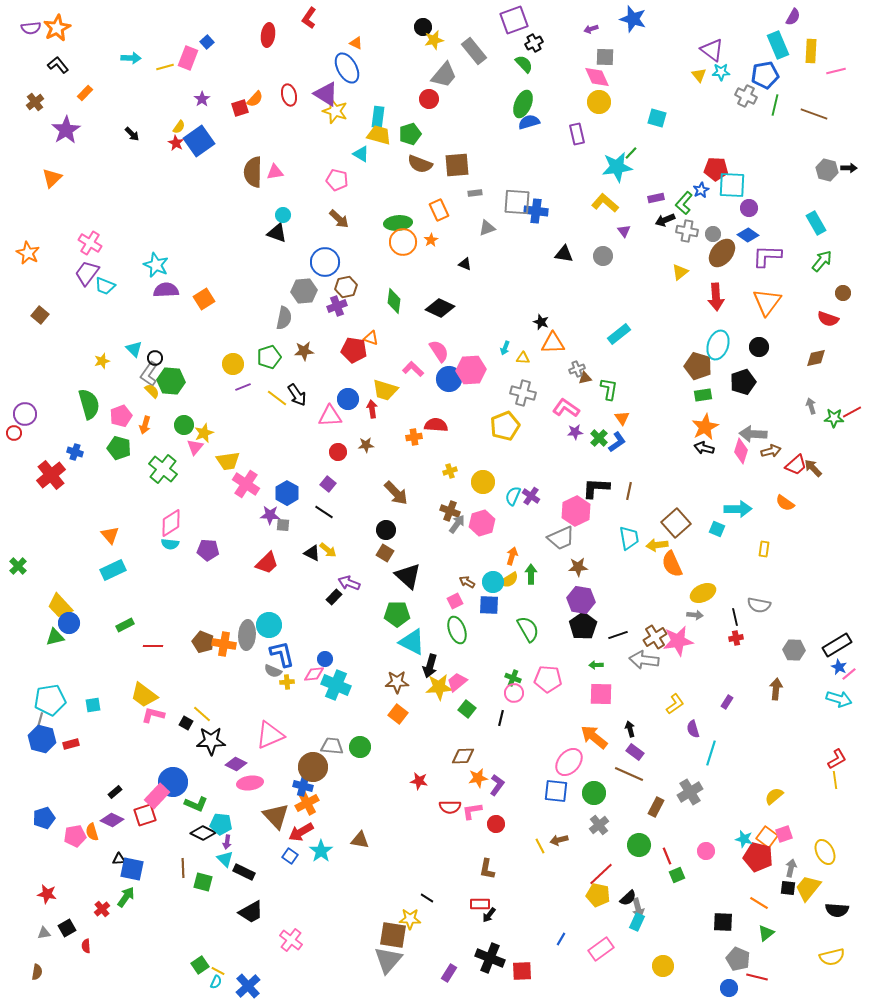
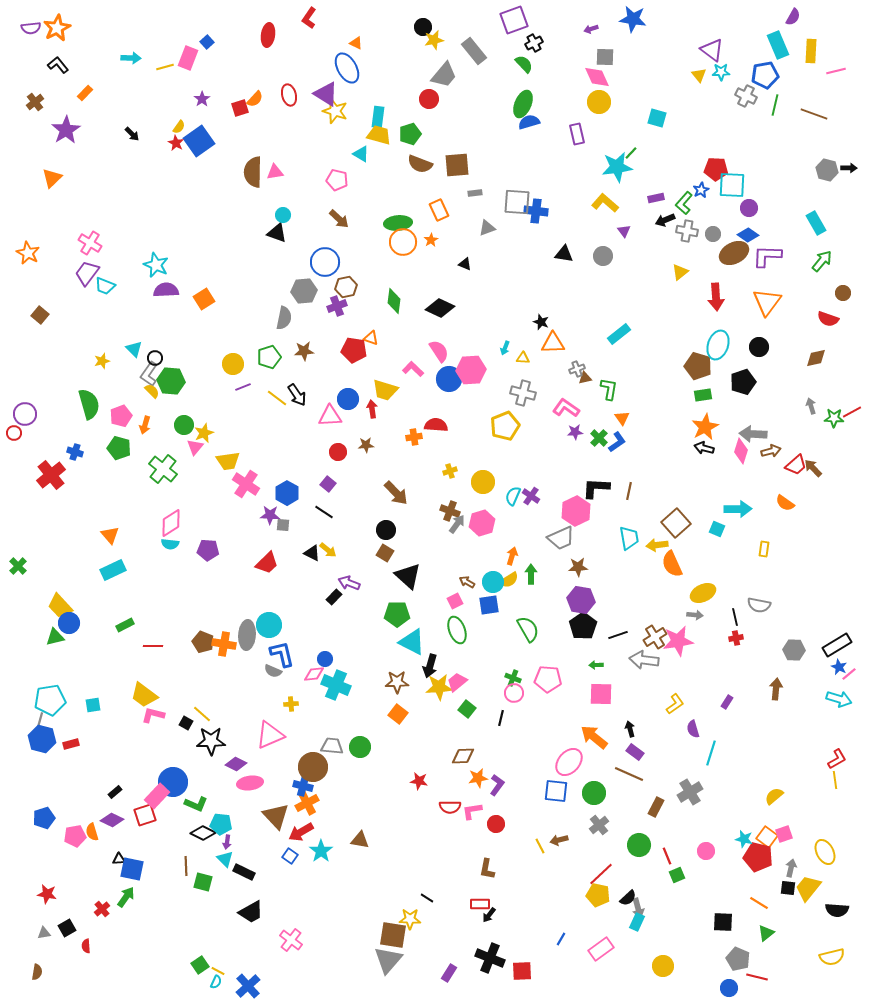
blue star at (633, 19): rotated 8 degrees counterclockwise
brown ellipse at (722, 253): moved 12 px right; rotated 24 degrees clockwise
blue square at (489, 605): rotated 10 degrees counterclockwise
yellow cross at (287, 682): moved 4 px right, 22 px down
brown line at (183, 868): moved 3 px right, 2 px up
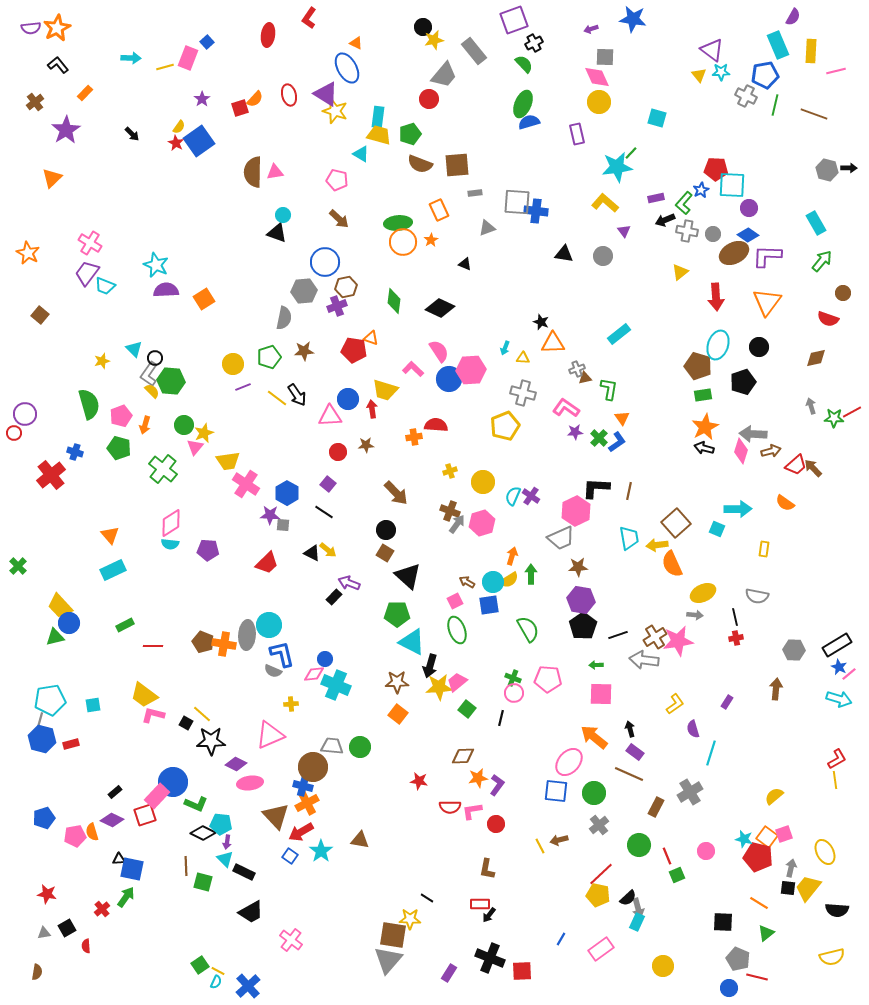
gray semicircle at (759, 605): moved 2 px left, 9 px up
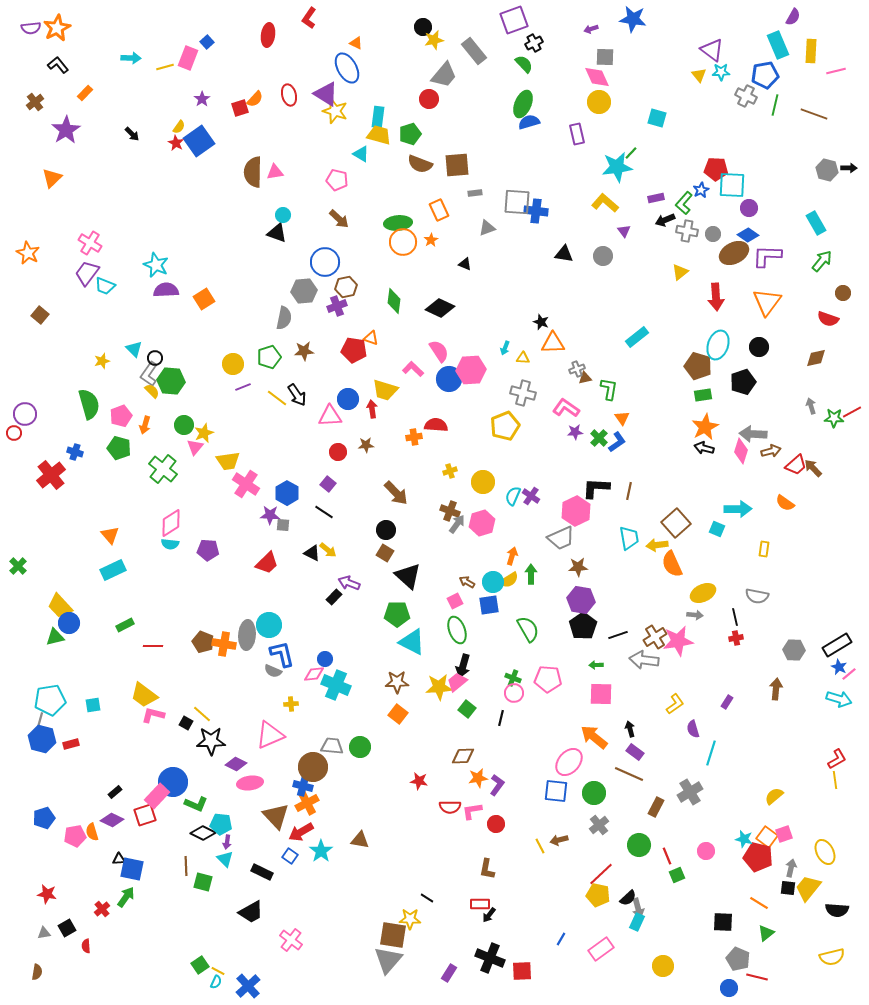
cyan rectangle at (619, 334): moved 18 px right, 3 px down
black arrow at (430, 666): moved 33 px right
black rectangle at (244, 872): moved 18 px right
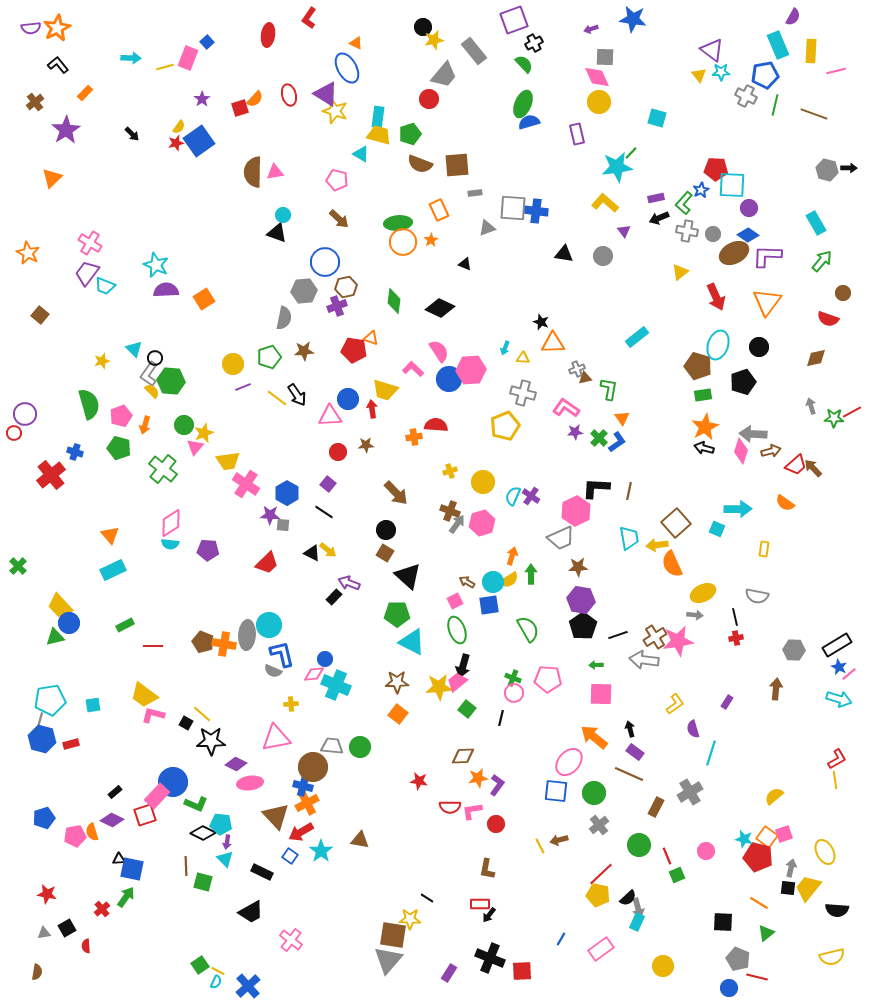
red star at (176, 143): rotated 28 degrees clockwise
gray square at (517, 202): moved 4 px left, 6 px down
black arrow at (665, 220): moved 6 px left, 2 px up
red arrow at (716, 297): rotated 20 degrees counterclockwise
pink triangle at (270, 735): moved 6 px right, 3 px down; rotated 12 degrees clockwise
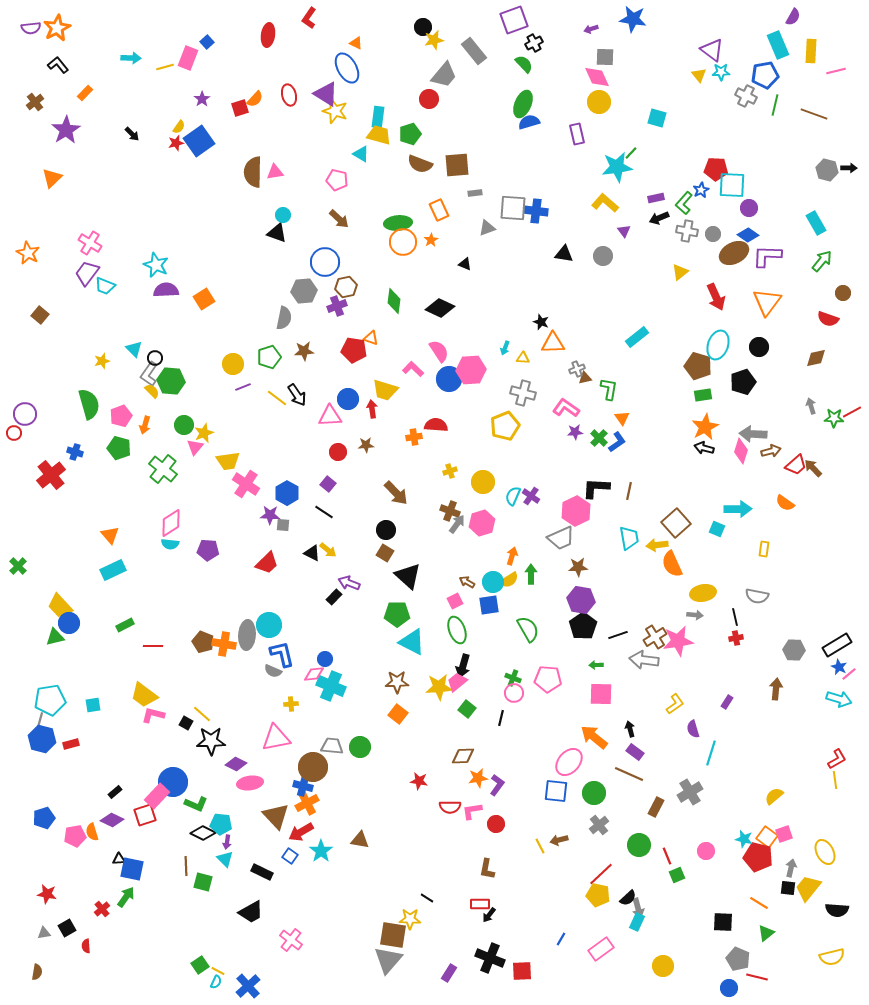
yellow ellipse at (703, 593): rotated 15 degrees clockwise
cyan cross at (336, 685): moved 5 px left, 1 px down
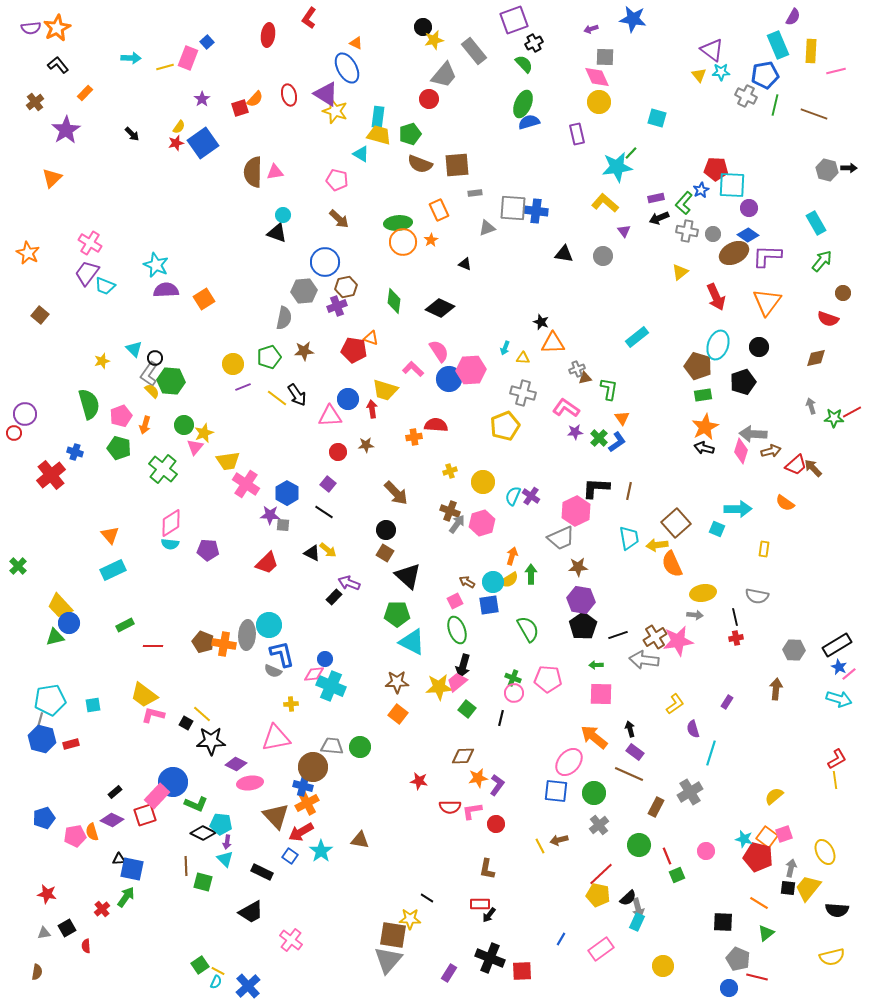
blue square at (199, 141): moved 4 px right, 2 px down
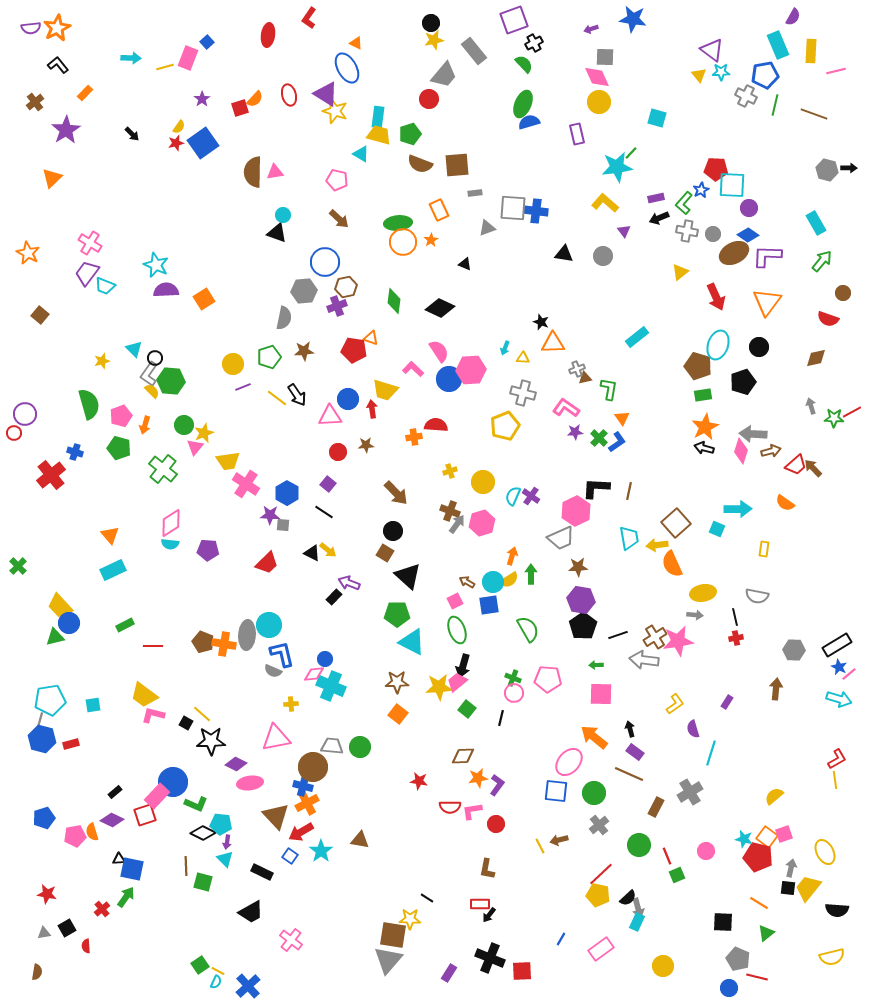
black circle at (423, 27): moved 8 px right, 4 px up
black circle at (386, 530): moved 7 px right, 1 px down
